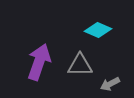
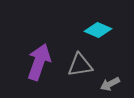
gray triangle: rotated 8 degrees counterclockwise
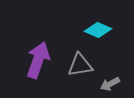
purple arrow: moved 1 px left, 2 px up
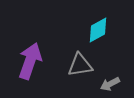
cyan diamond: rotated 52 degrees counterclockwise
purple arrow: moved 8 px left, 1 px down
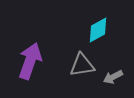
gray triangle: moved 2 px right
gray arrow: moved 3 px right, 7 px up
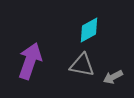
cyan diamond: moved 9 px left
gray triangle: rotated 20 degrees clockwise
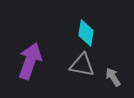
cyan diamond: moved 3 px left, 3 px down; rotated 52 degrees counterclockwise
gray arrow: rotated 84 degrees clockwise
